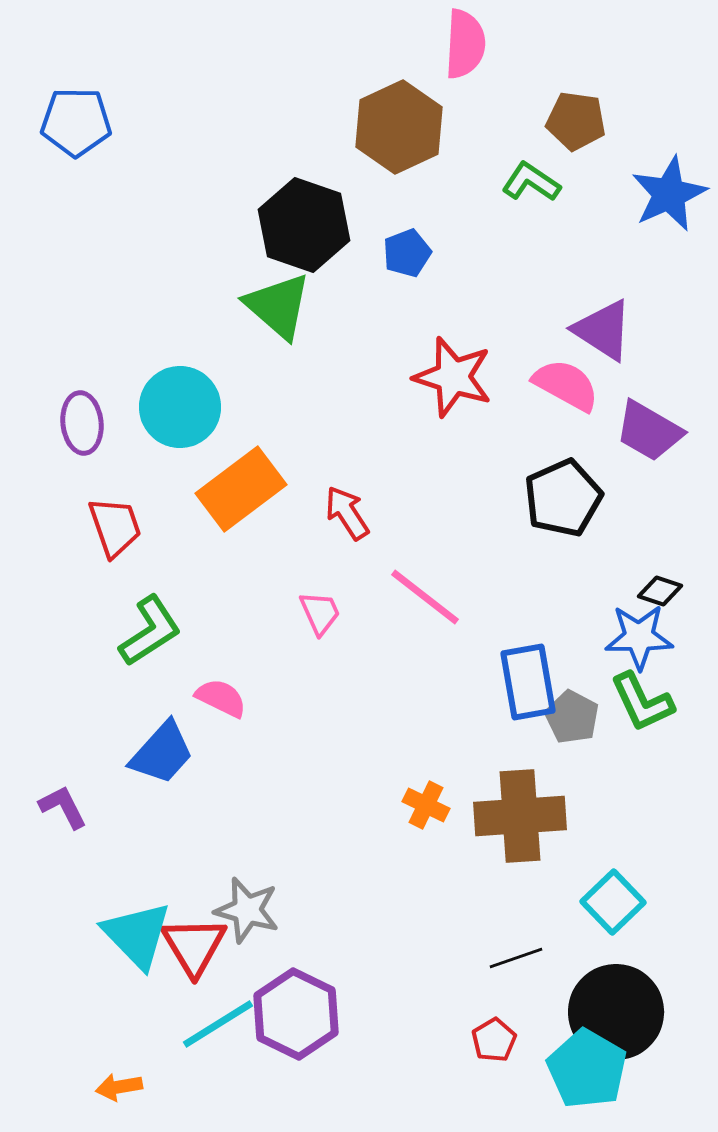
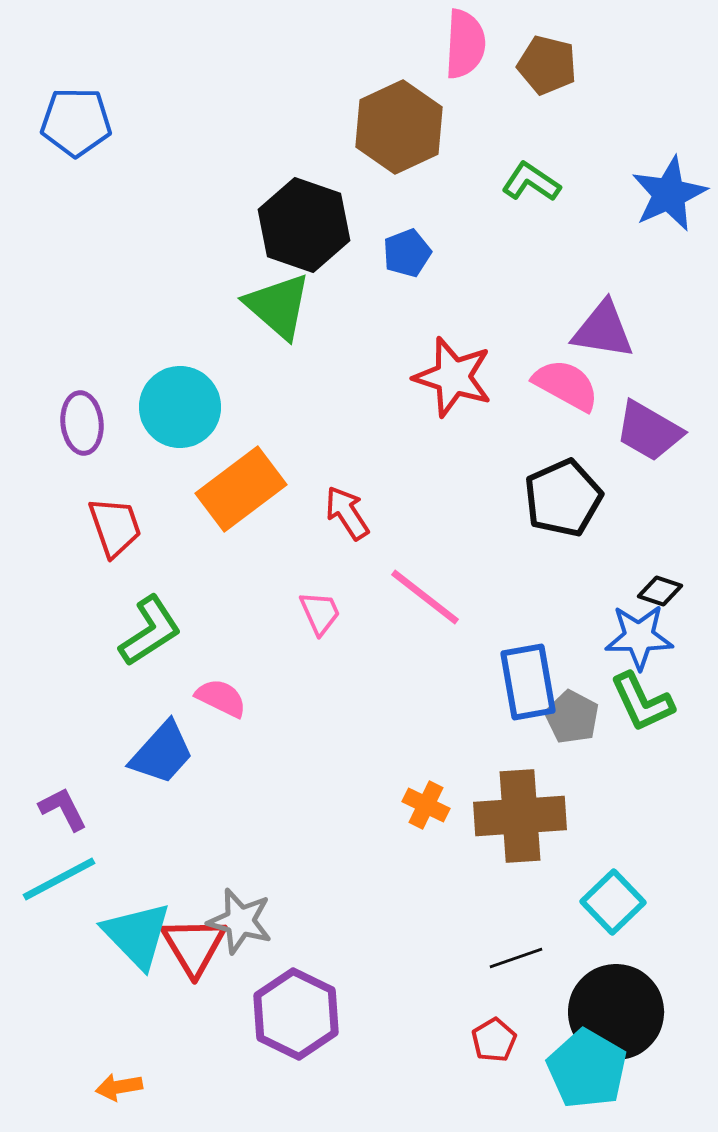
brown pentagon at (576, 121): moved 29 px left, 56 px up; rotated 6 degrees clockwise
purple triangle at (603, 330): rotated 24 degrees counterclockwise
purple L-shape at (63, 807): moved 2 px down
gray star at (247, 910): moved 7 px left, 11 px down
cyan line at (218, 1024): moved 159 px left, 145 px up; rotated 4 degrees clockwise
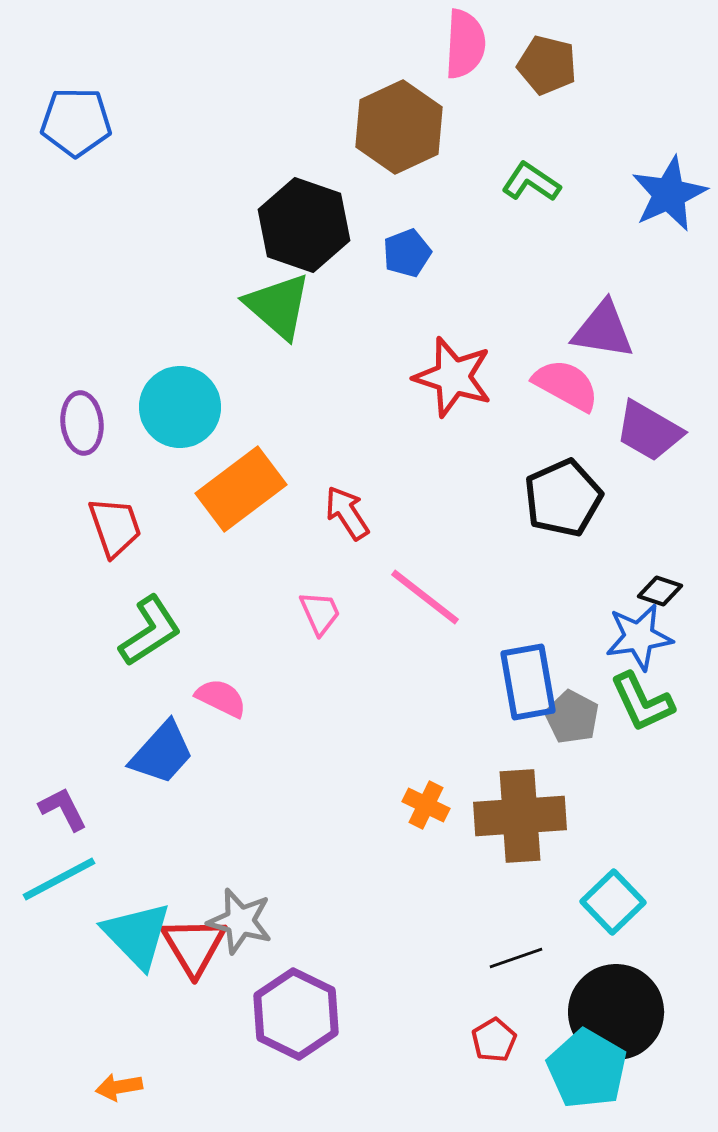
blue star at (639, 637): rotated 8 degrees counterclockwise
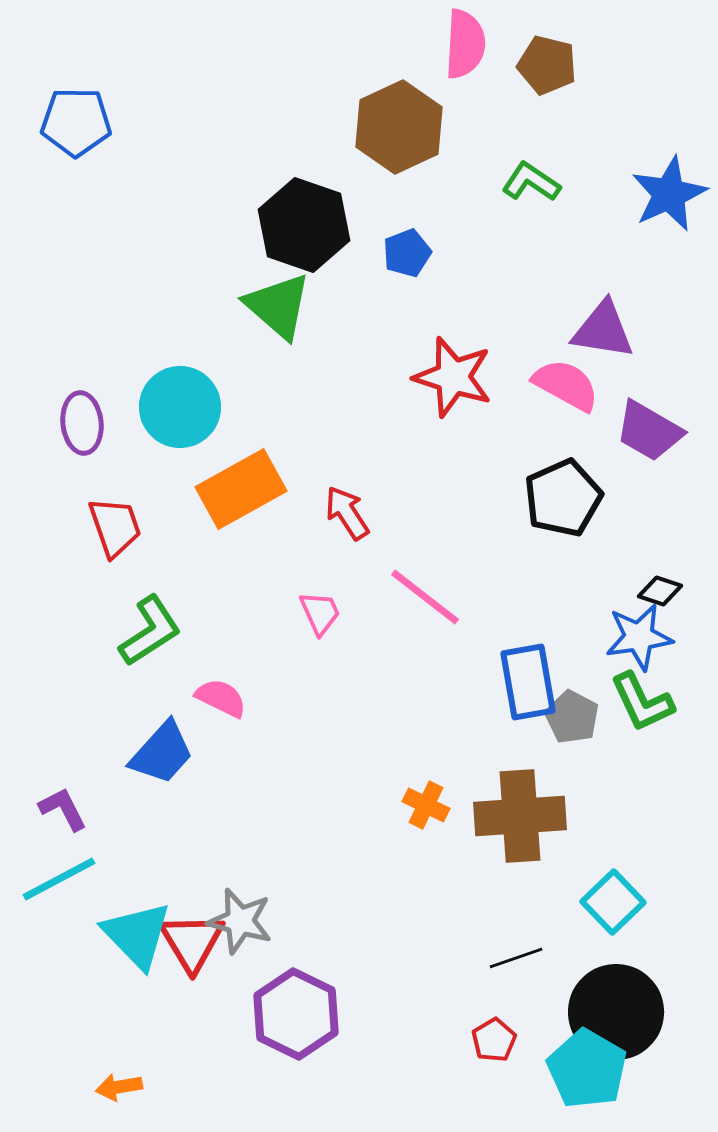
orange rectangle at (241, 489): rotated 8 degrees clockwise
red triangle at (194, 946): moved 2 px left, 4 px up
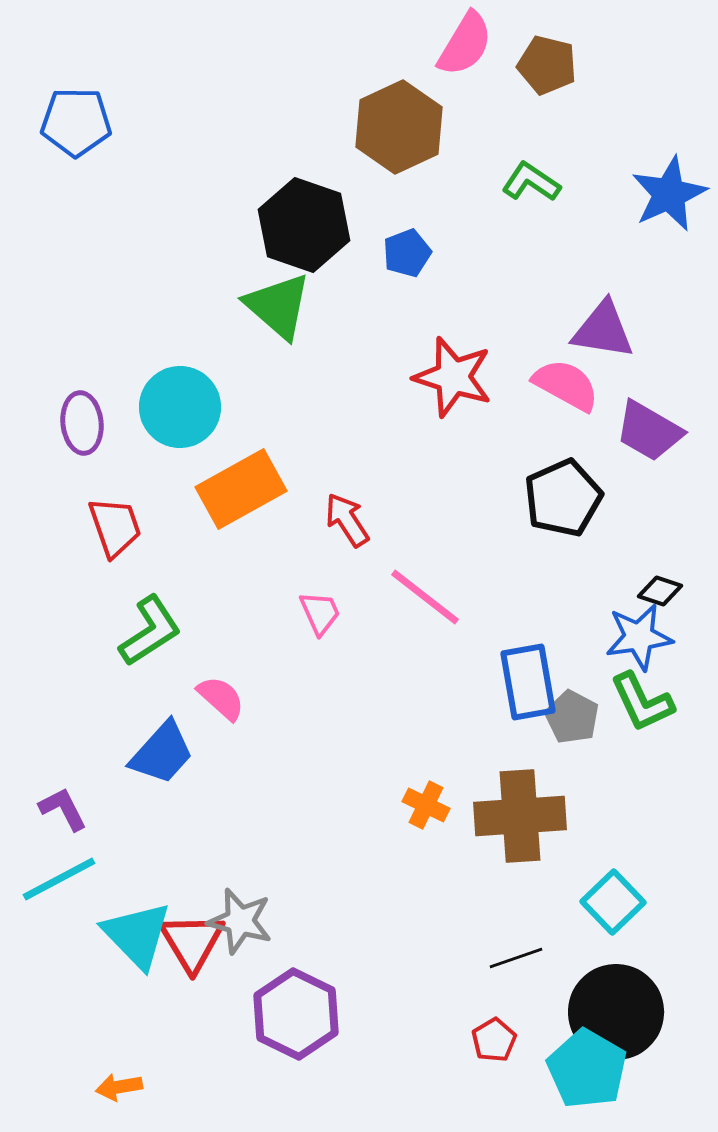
pink semicircle at (465, 44): rotated 28 degrees clockwise
red arrow at (347, 513): moved 7 px down
pink semicircle at (221, 698): rotated 16 degrees clockwise
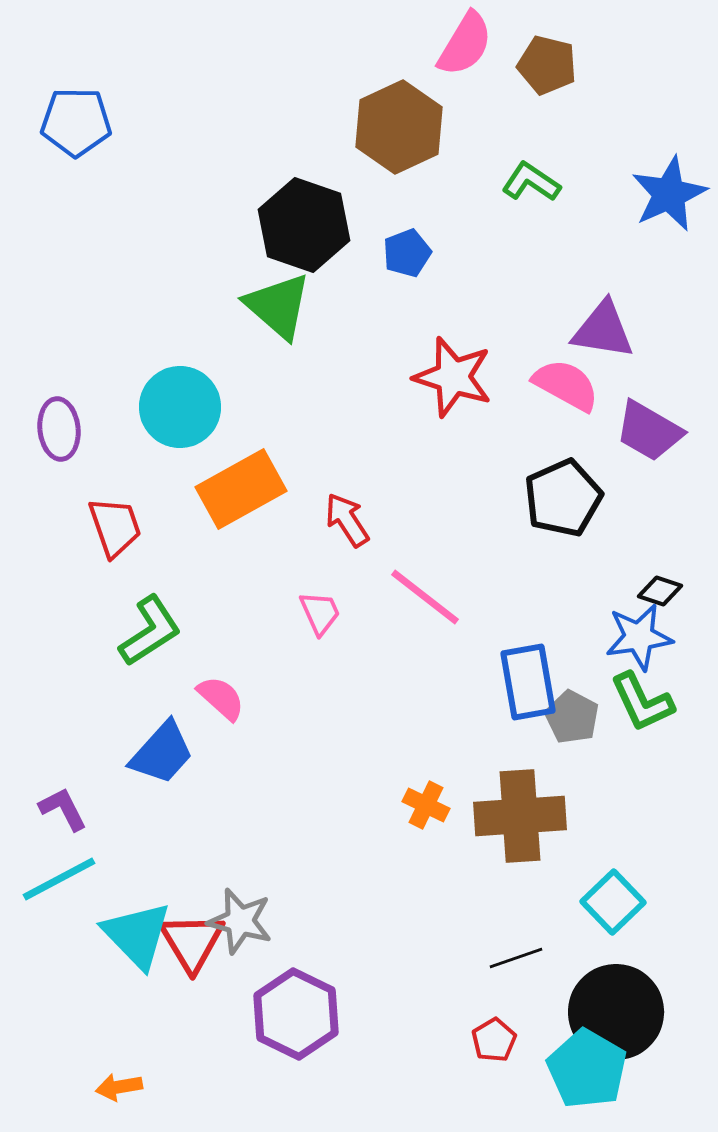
purple ellipse at (82, 423): moved 23 px left, 6 px down
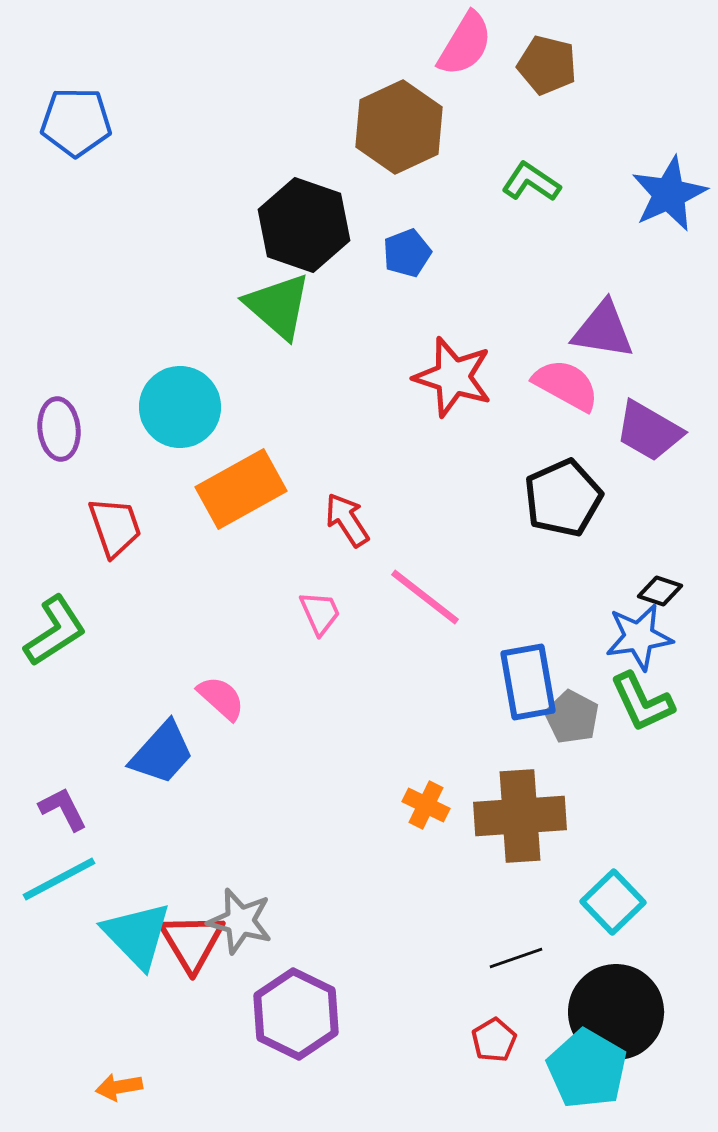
green L-shape at (150, 631): moved 95 px left
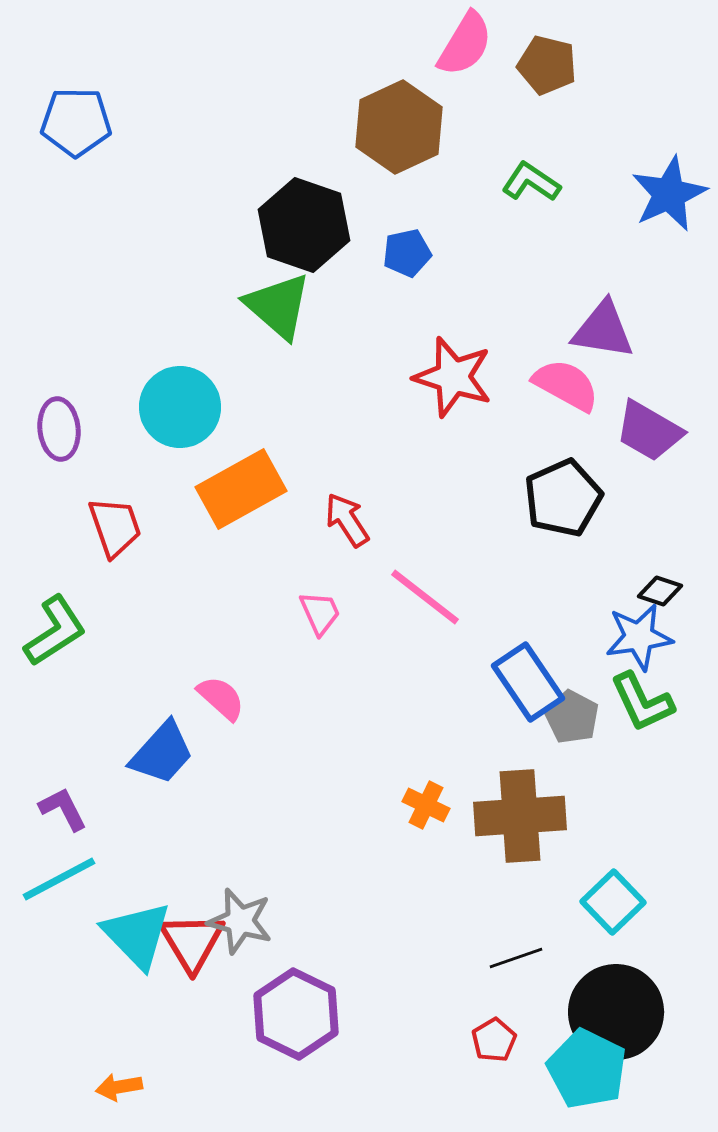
blue pentagon at (407, 253): rotated 9 degrees clockwise
blue rectangle at (528, 682): rotated 24 degrees counterclockwise
cyan pentagon at (587, 1069): rotated 4 degrees counterclockwise
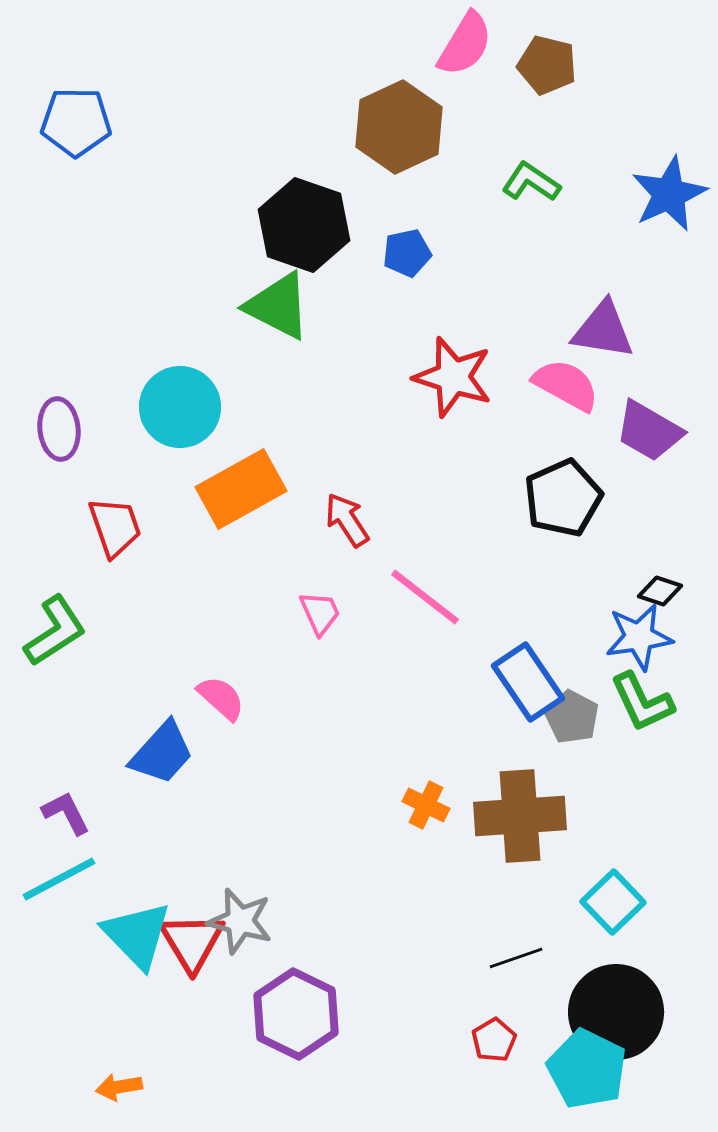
green triangle at (278, 306): rotated 14 degrees counterclockwise
purple L-shape at (63, 809): moved 3 px right, 4 px down
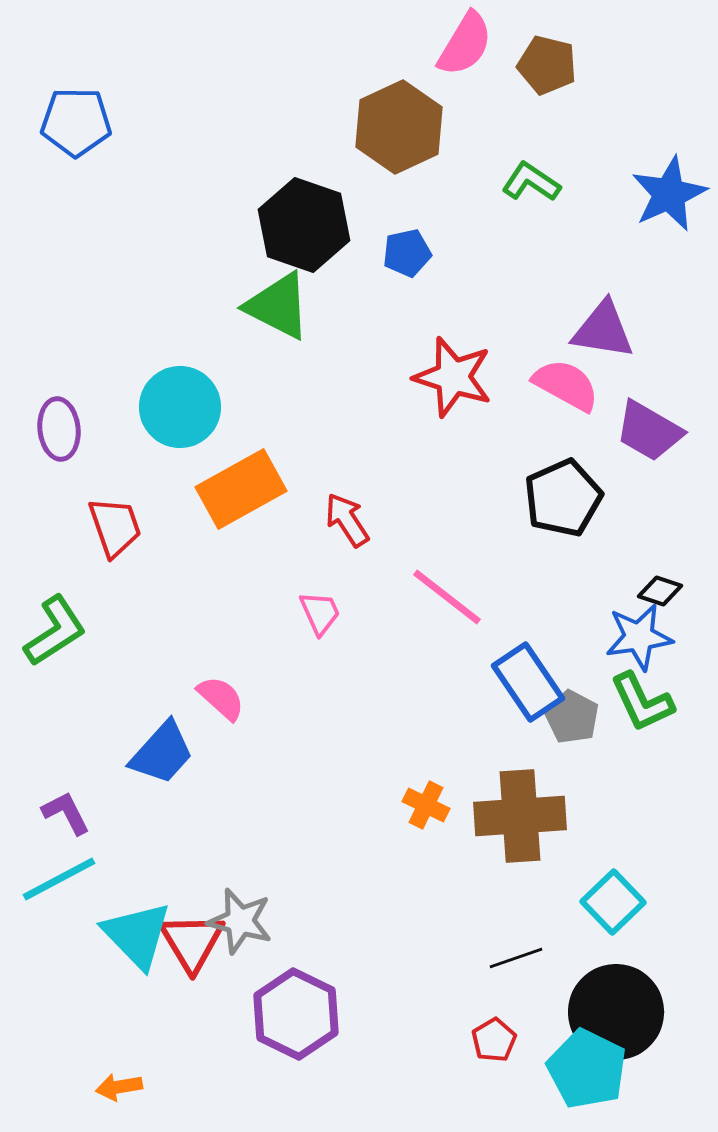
pink line at (425, 597): moved 22 px right
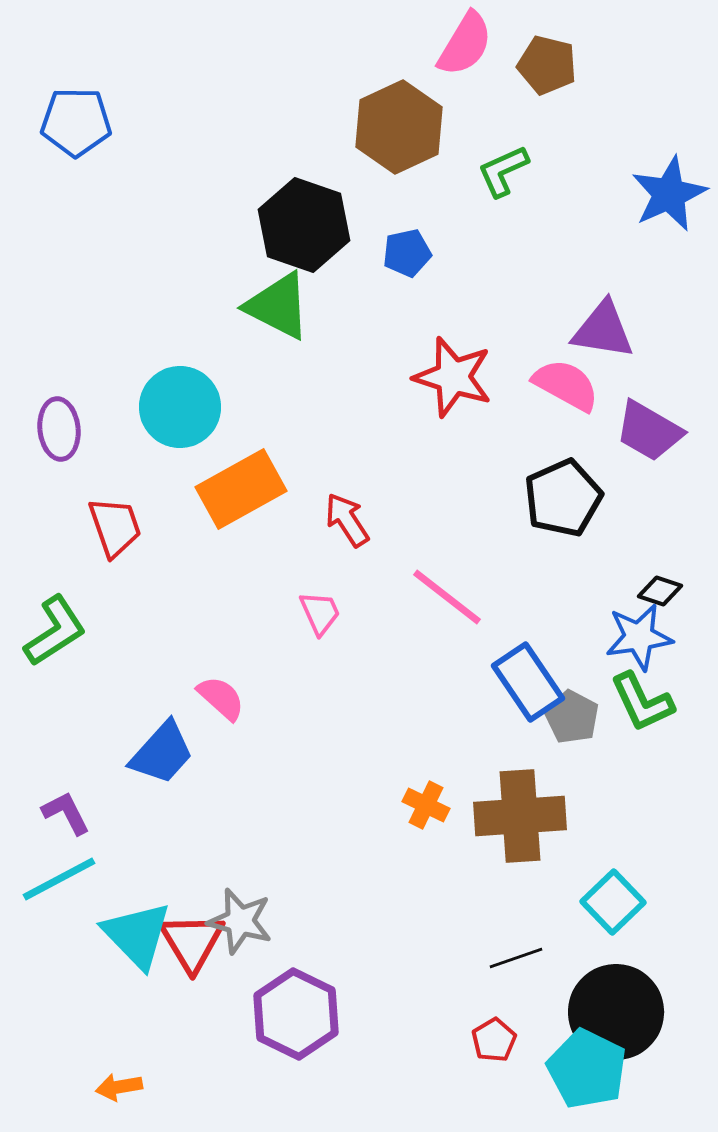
green L-shape at (531, 182): moved 28 px left, 11 px up; rotated 58 degrees counterclockwise
